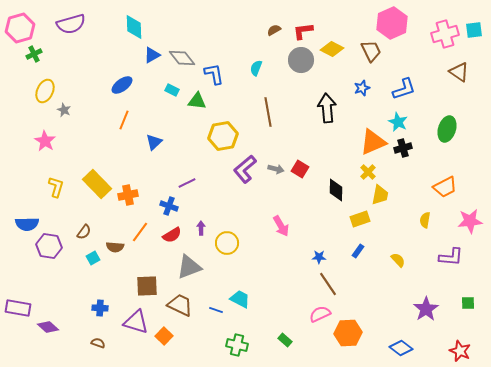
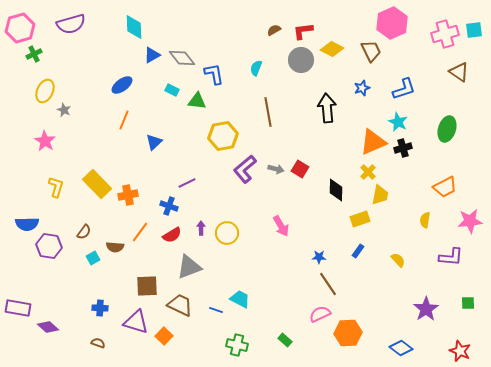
yellow circle at (227, 243): moved 10 px up
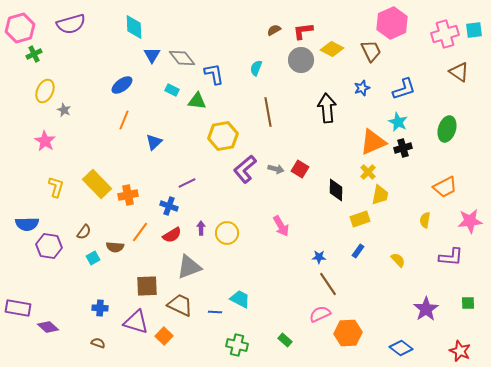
blue triangle at (152, 55): rotated 30 degrees counterclockwise
blue line at (216, 310): moved 1 px left, 2 px down; rotated 16 degrees counterclockwise
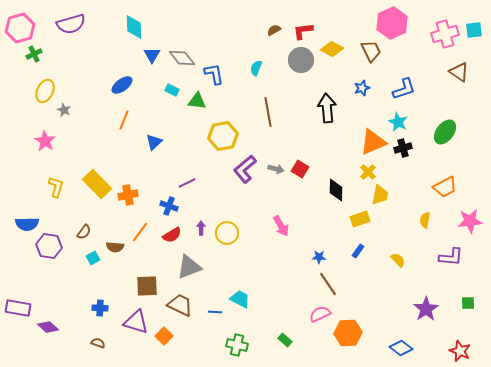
green ellipse at (447, 129): moved 2 px left, 3 px down; rotated 20 degrees clockwise
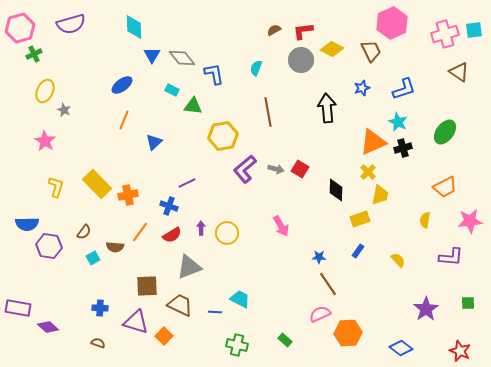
green triangle at (197, 101): moved 4 px left, 5 px down
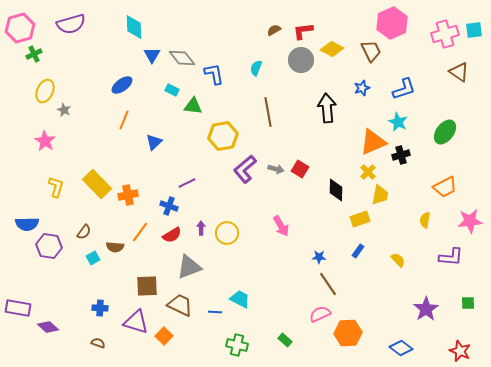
black cross at (403, 148): moved 2 px left, 7 px down
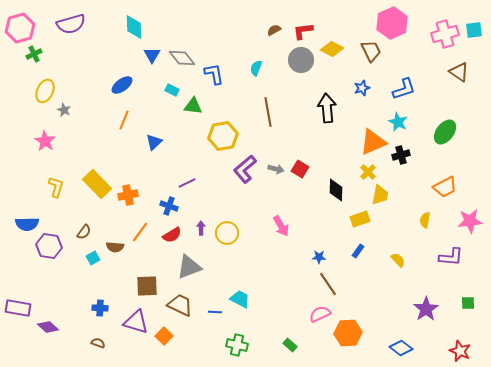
green rectangle at (285, 340): moved 5 px right, 5 px down
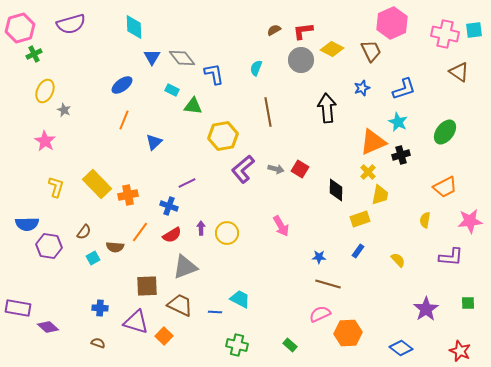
pink cross at (445, 34): rotated 28 degrees clockwise
blue triangle at (152, 55): moved 2 px down
purple L-shape at (245, 169): moved 2 px left
gray triangle at (189, 267): moved 4 px left
brown line at (328, 284): rotated 40 degrees counterclockwise
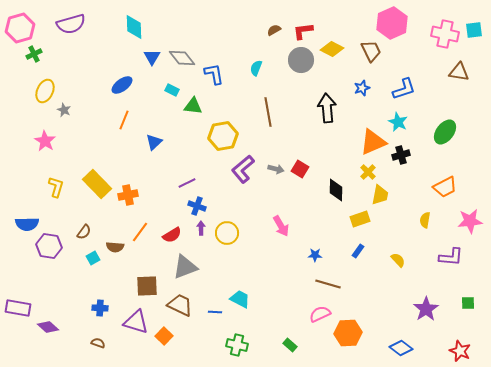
brown triangle at (459, 72): rotated 25 degrees counterclockwise
blue cross at (169, 206): moved 28 px right
blue star at (319, 257): moved 4 px left, 2 px up
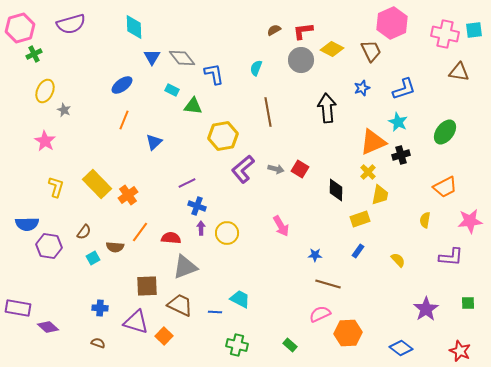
orange cross at (128, 195): rotated 24 degrees counterclockwise
red semicircle at (172, 235): moved 1 px left, 3 px down; rotated 144 degrees counterclockwise
